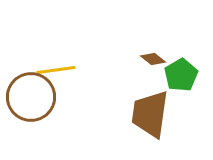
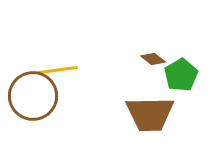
yellow line: moved 2 px right
brown circle: moved 2 px right, 1 px up
brown trapezoid: rotated 99 degrees counterclockwise
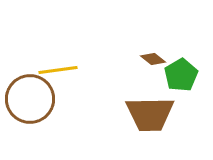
brown circle: moved 3 px left, 3 px down
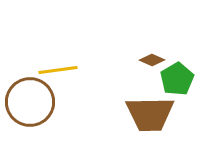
brown diamond: moved 1 px left, 1 px down; rotated 15 degrees counterclockwise
green pentagon: moved 4 px left, 4 px down
brown circle: moved 3 px down
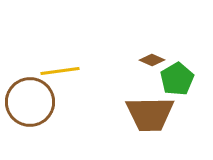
yellow line: moved 2 px right, 1 px down
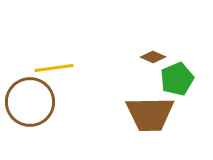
brown diamond: moved 1 px right, 3 px up
yellow line: moved 6 px left, 3 px up
green pentagon: rotated 8 degrees clockwise
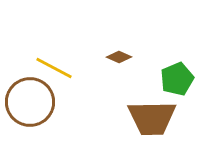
brown diamond: moved 34 px left
yellow line: rotated 36 degrees clockwise
brown trapezoid: moved 2 px right, 4 px down
